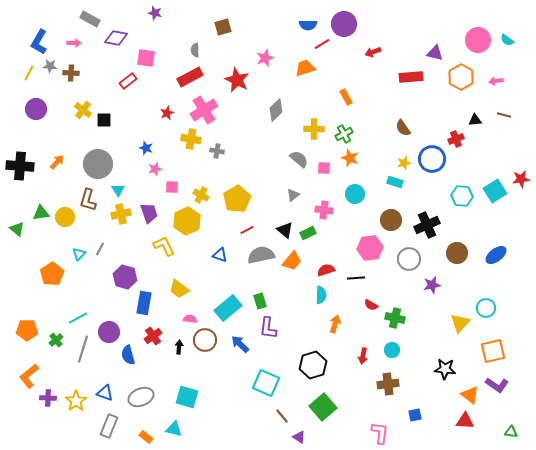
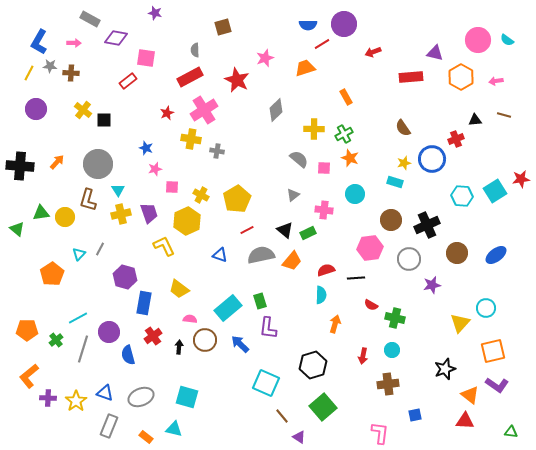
black star at (445, 369): rotated 25 degrees counterclockwise
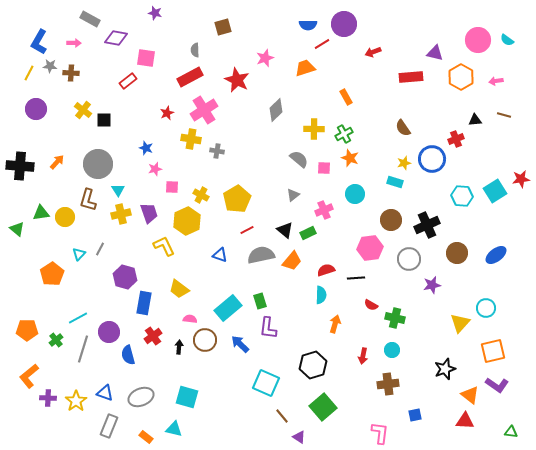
pink cross at (324, 210): rotated 30 degrees counterclockwise
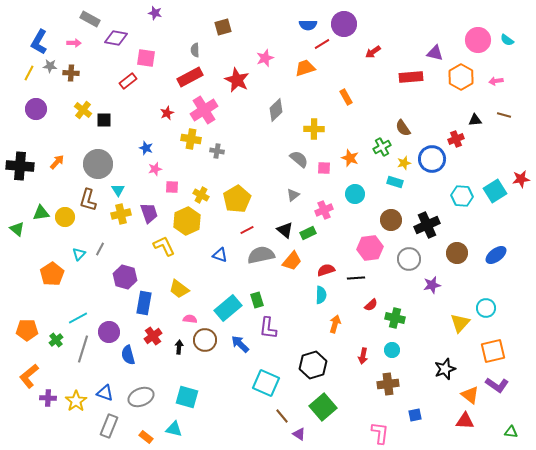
red arrow at (373, 52): rotated 14 degrees counterclockwise
green cross at (344, 134): moved 38 px right, 13 px down
green rectangle at (260, 301): moved 3 px left, 1 px up
red semicircle at (371, 305): rotated 72 degrees counterclockwise
purple triangle at (299, 437): moved 3 px up
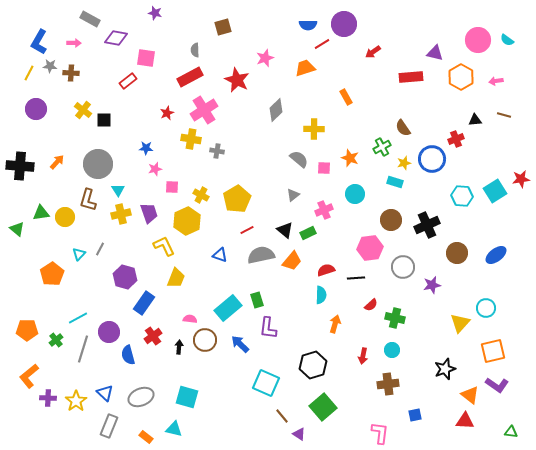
blue star at (146, 148): rotated 16 degrees counterclockwise
gray circle at (409, 259): moved 6 px left, 8 px down
yellow trapezoid at (179, 289): moved 3 px left, 11 px up; rotated 105 degrees counterclockwise
blue rectangle at (144, 303): rotated 25 degrees clockwise
blue triangle at (105, 393): rotated 24 degrees clockwise
